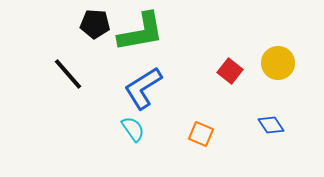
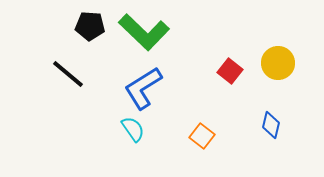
black pentagon: moved 5 px left, 2 px down
green L-shape: moved 3 px right; rotated 54 degrees clockwise
black line: rotated 9 degrees counterclockwise
blue diamond: rotated 48 degrees clockwise
orange square: moved 1 px right, 2 px down; rotated 15 degrees clockwise
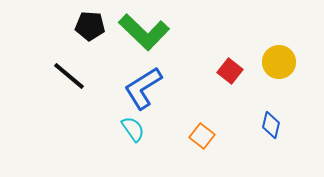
yellow circle: moved 1 px right, 1 px up
black line: moved 1 px right, 2 px down
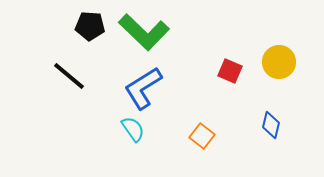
red square: rotated 15 degrees counterclockwise
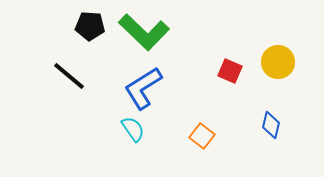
yellow circle: moved 1 px left
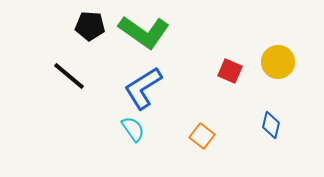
green L-shape: rotated 9 degrees counterclockwise
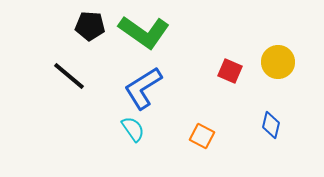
orange square: rotated 10 degrees counterclockwise
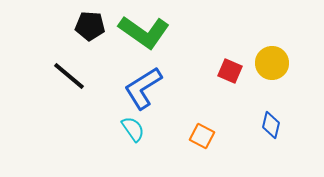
yellow circle: moved 6 px left, 1 px down
